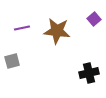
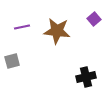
purple line: moved 1 px up
black cross: moved 3 px left, 4 px down
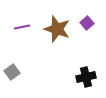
purple square: moved 7 px left, 4 px down
brown star: moved 2 px up; rotated 12 degrees clockwise
gray square: moved 11 px down; rotated 21 degrees counterclockwise
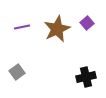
brown star: rotated 28 degrees clockwise
gray square: moved 5 px right
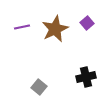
brown star: moved 2 px left
gray square: moved 22 px right, 15 px down; rotated 14 degrees counterclockwise
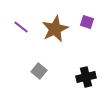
purple square: moved 1 px up; rotated 32 degrees counterclockwise
purple line: moved 1 px left; rotated 49 degrees clockwise
gray square: moved 16 px up
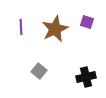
purple line: rotated 49 degrees clockwise
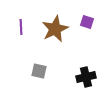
gray square: rotated 28 degrees counterclockwise
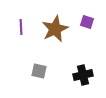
black cross: moved 3 px left, 2 px up
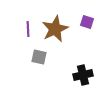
purple line: moved 7 px right, 2 px down
gray square: moved 14 px up
